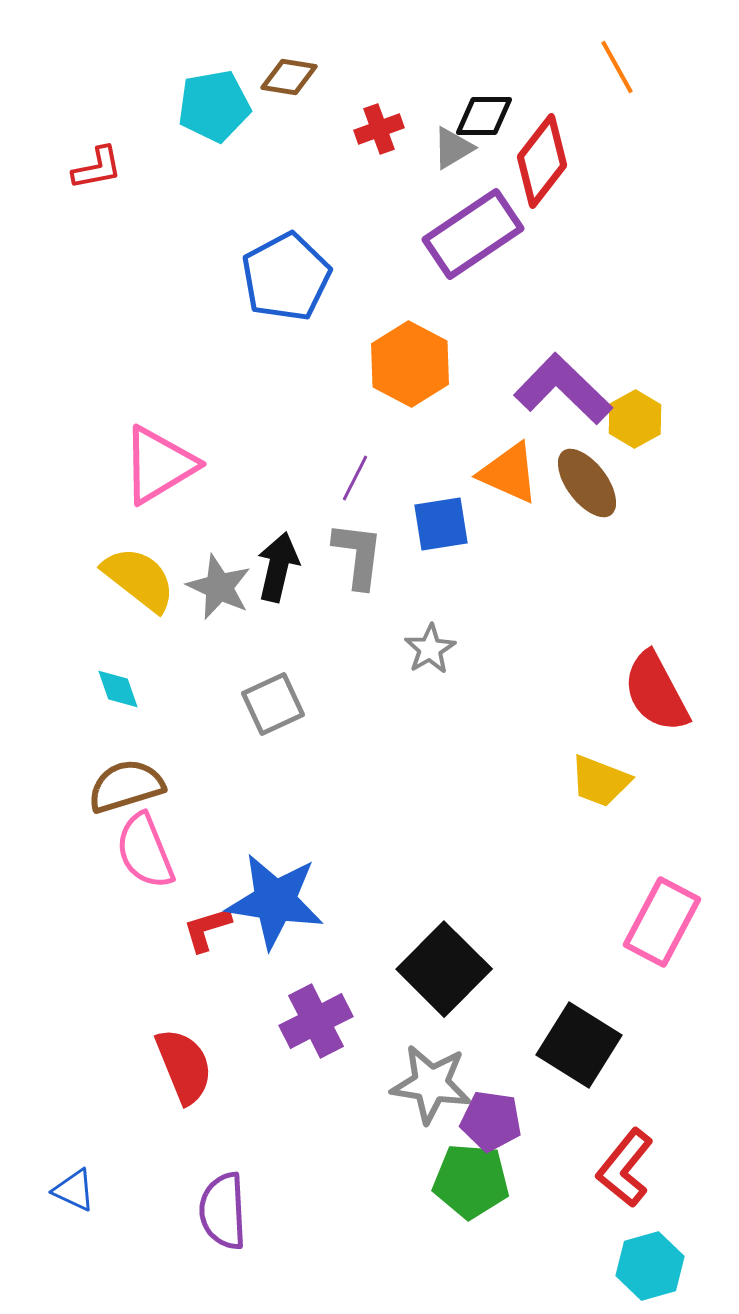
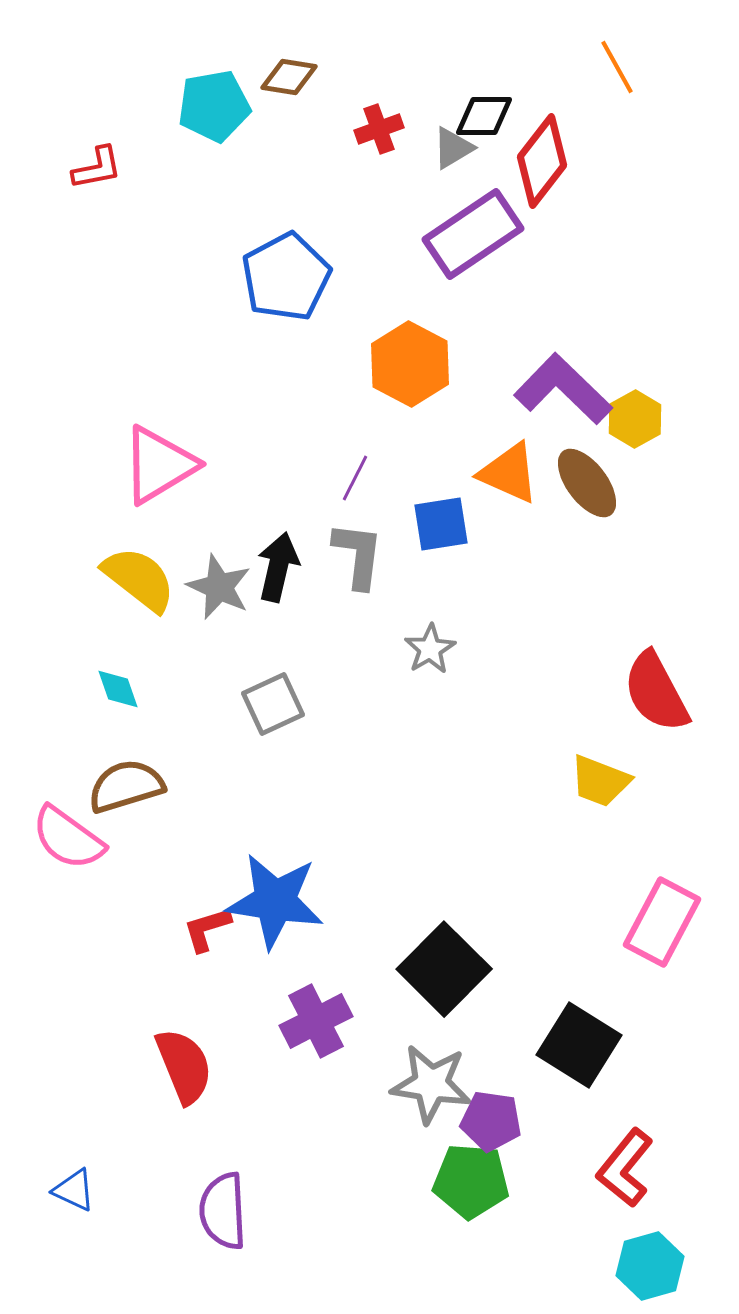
pink semicircle at (145, 851): moved 77 px left, 13 px up; rotated 32 degrees counterclockwise
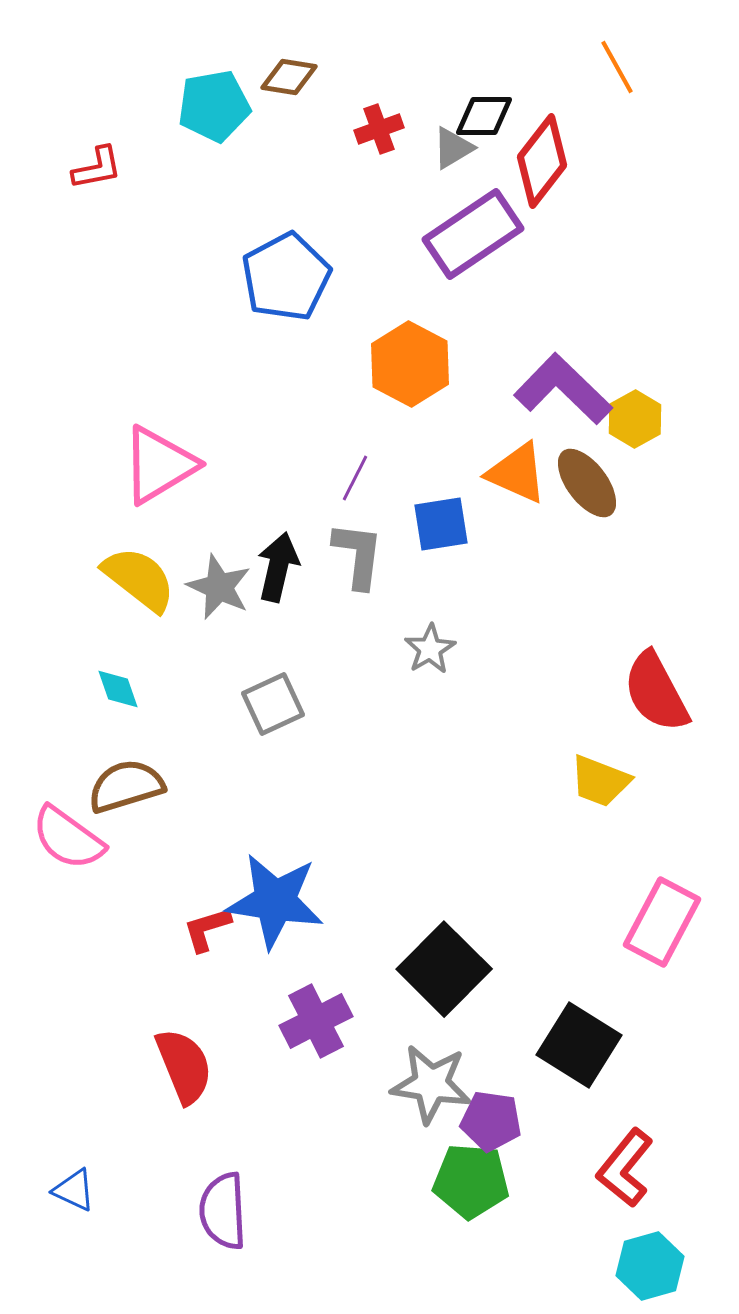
orange triangle at (509, 473): moved 8 px right
